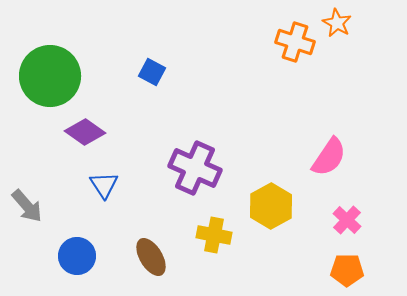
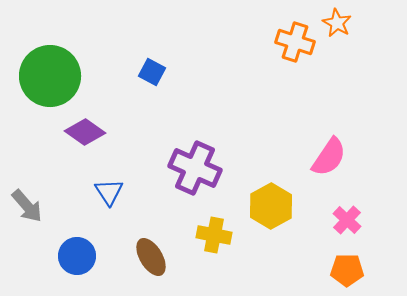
blue triangle: moved 5 px right, 7 px down
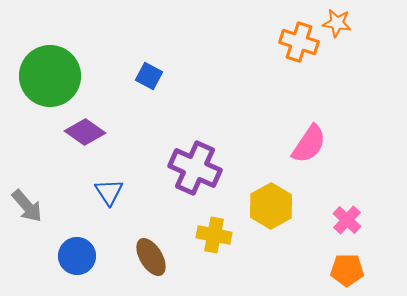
orange star: rotated 20 degrees counterclockwise
orange cross: moved 4 px right
blue square: moved 3 px left, 4 px down
pink semicircle: moved 20 px left, 13 px up
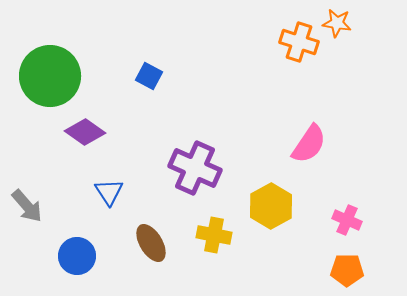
pink cross: rotated 20 degrees counterclockwise
brown ellipse: moved 14 px up
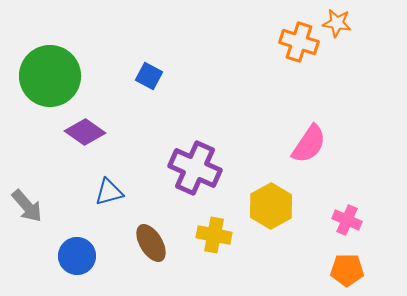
blue triangle: rotated 48 degrees clockwise
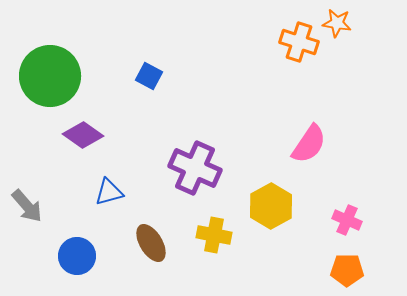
purple diamond: moved 2 px left, 3 px down
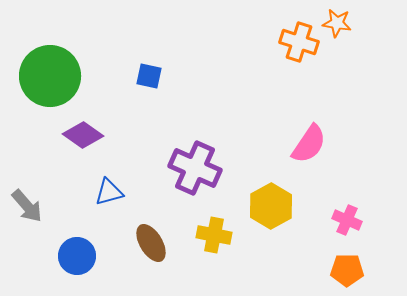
blue square: rotated 16 degrees counterclockwise
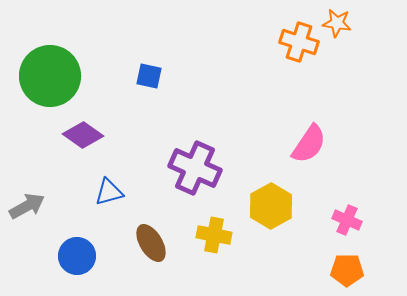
gray arrow: rotated 78 degrees counterclockwise
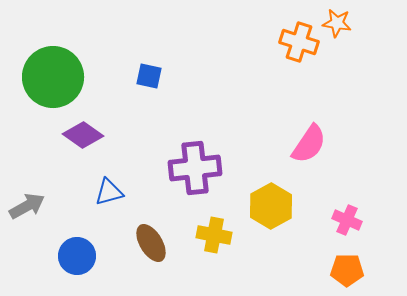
green circle: moved 3 px right, 1 px down
purple cross: rotated 30 degrees counterclockwise
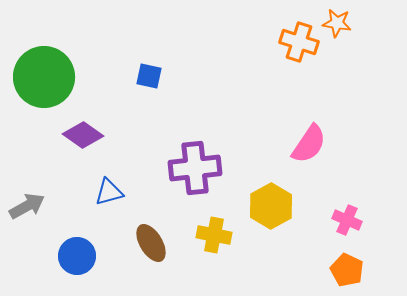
green circle: moved 9 px left
orange pentagon: rotated 24 degrees clockwise
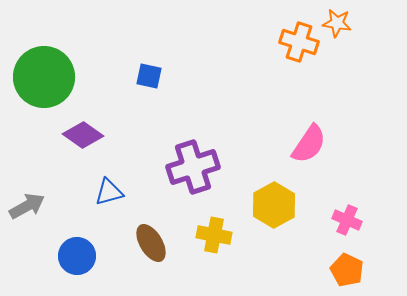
purple cross: moved 2 px left, 1 px up; rotated 12 degrees counterclockwise
yellow hexagon: moved 3 px right, 1 px up
